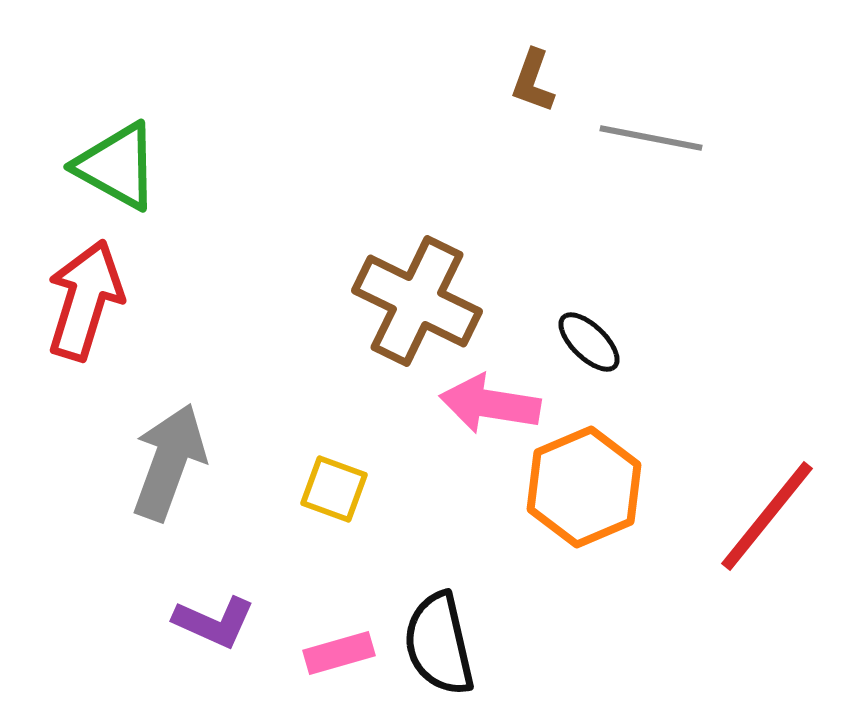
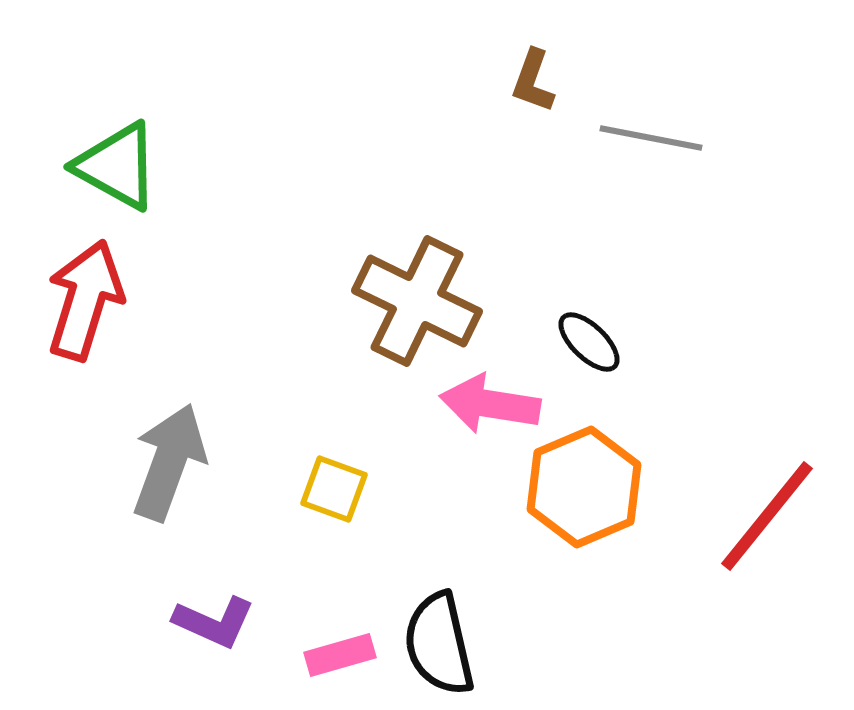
pink rectangle: moved 1 px right, 2 px down
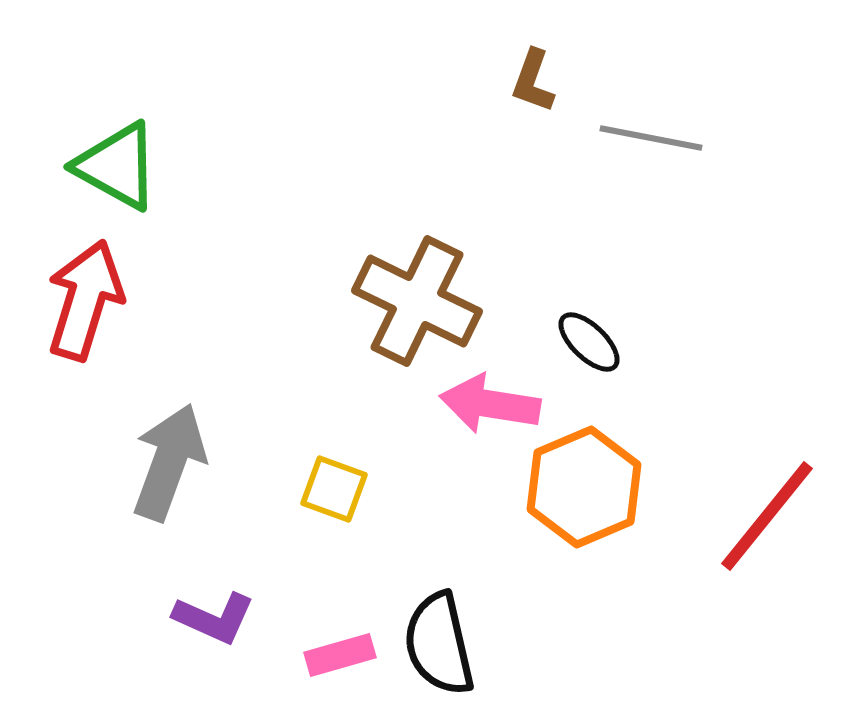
purple L-shape: moved 4 px up
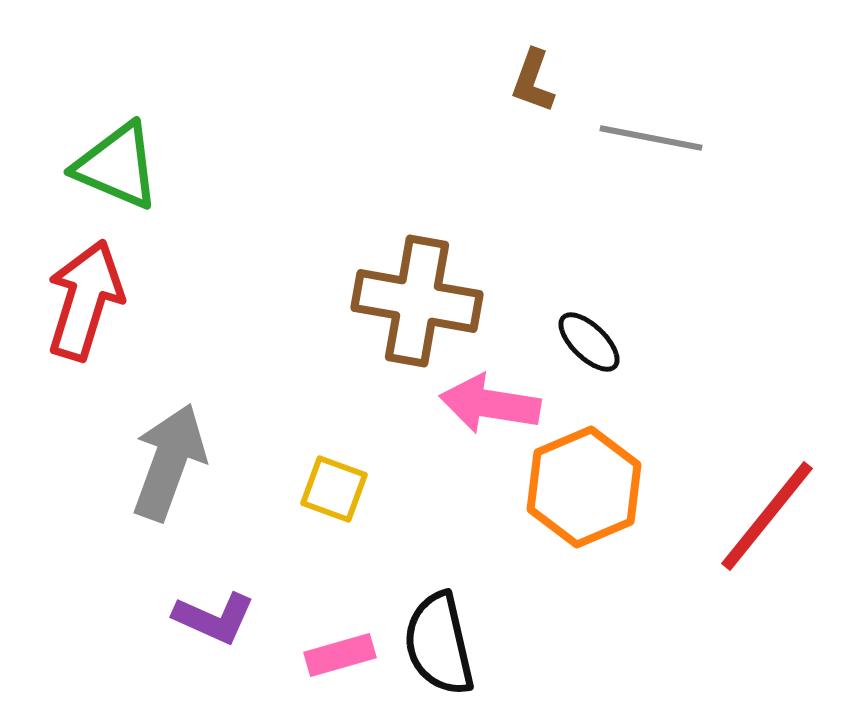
green triangle: rotated 6 degrees counterclockwise
brown cross: rotated 16 degrees counterclockwise
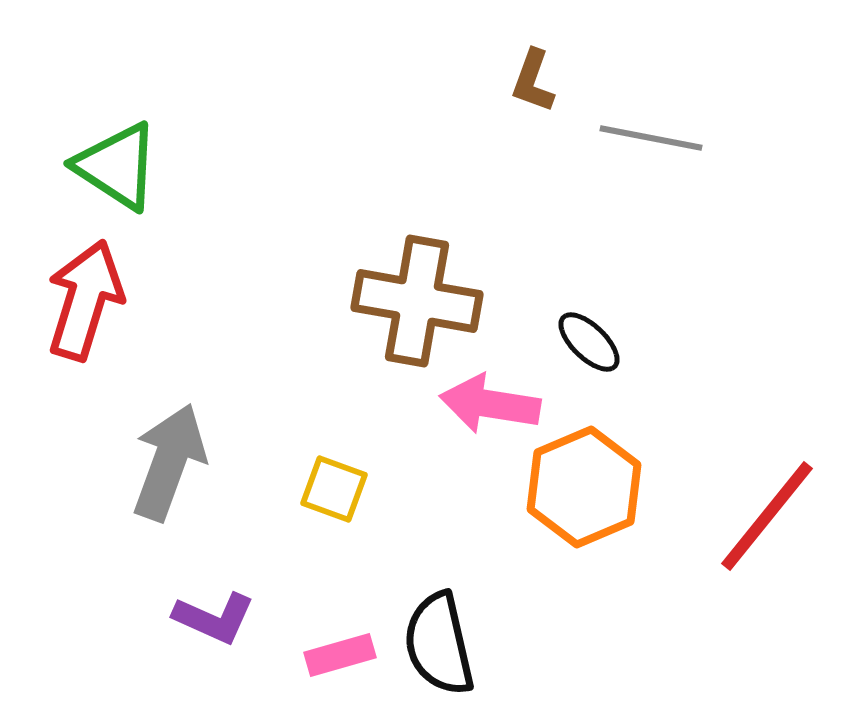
green triangle: rotated 10 degrees clockwise
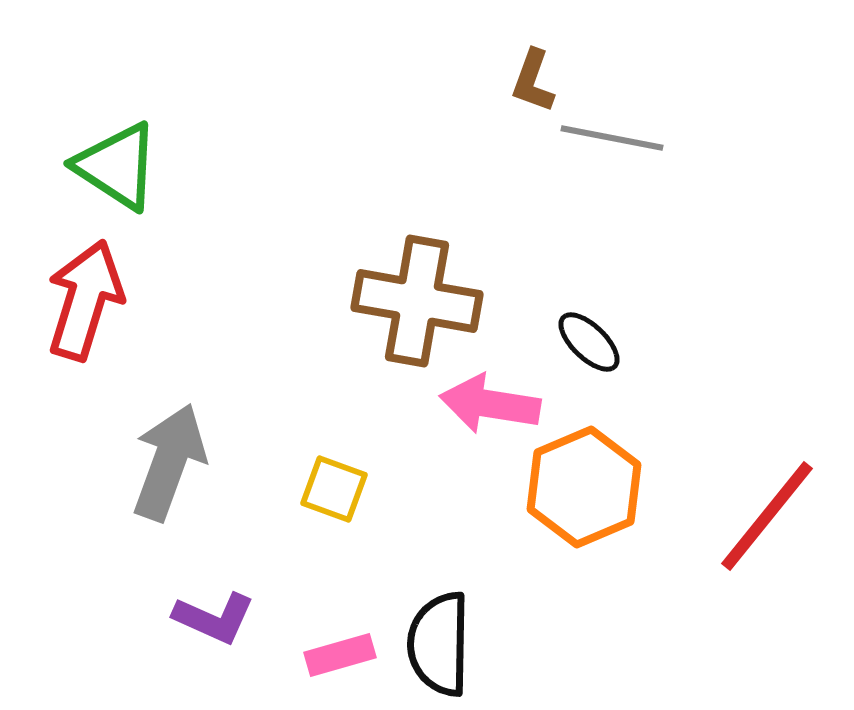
gray line: moved 39 px left
black semicircle: rotated 14 degrees clockwise
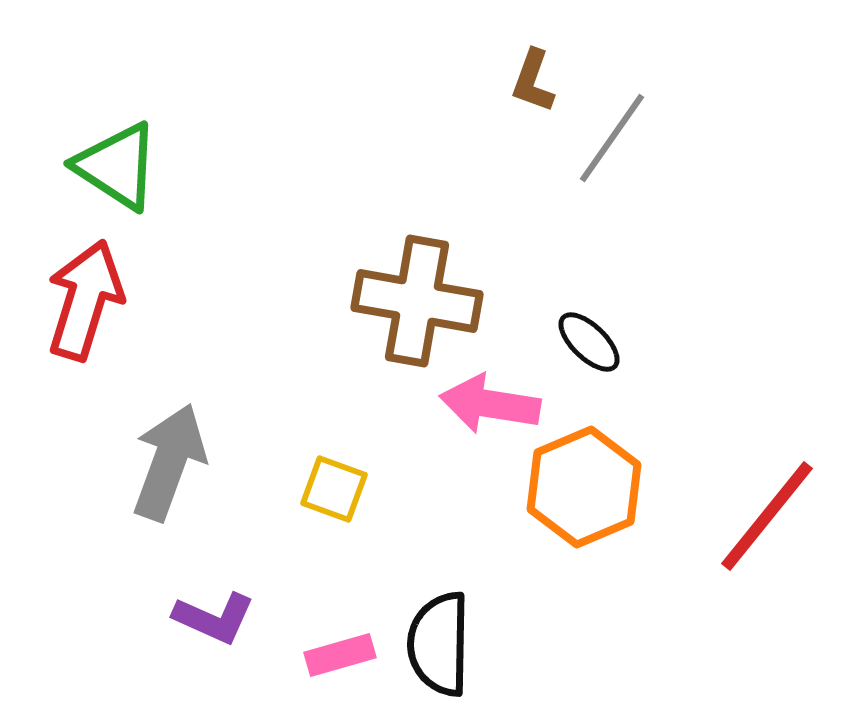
gray line: rotated 66 degrees counterclockwise
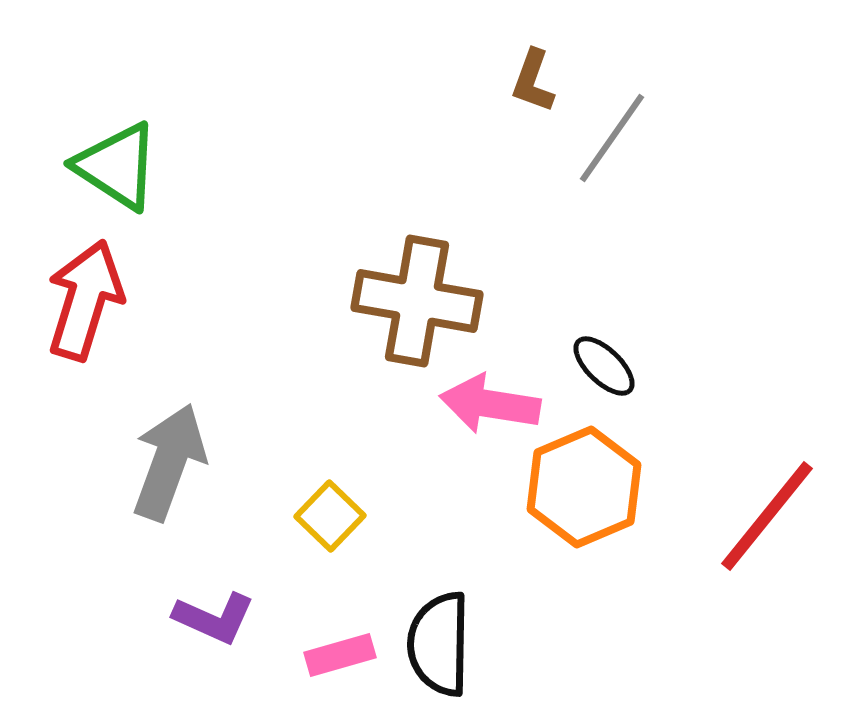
black ellipse: moved 15 px right, 24 px down
yellow square: moved 4 px left, 27 px down; rotated 24 degrees clockwise
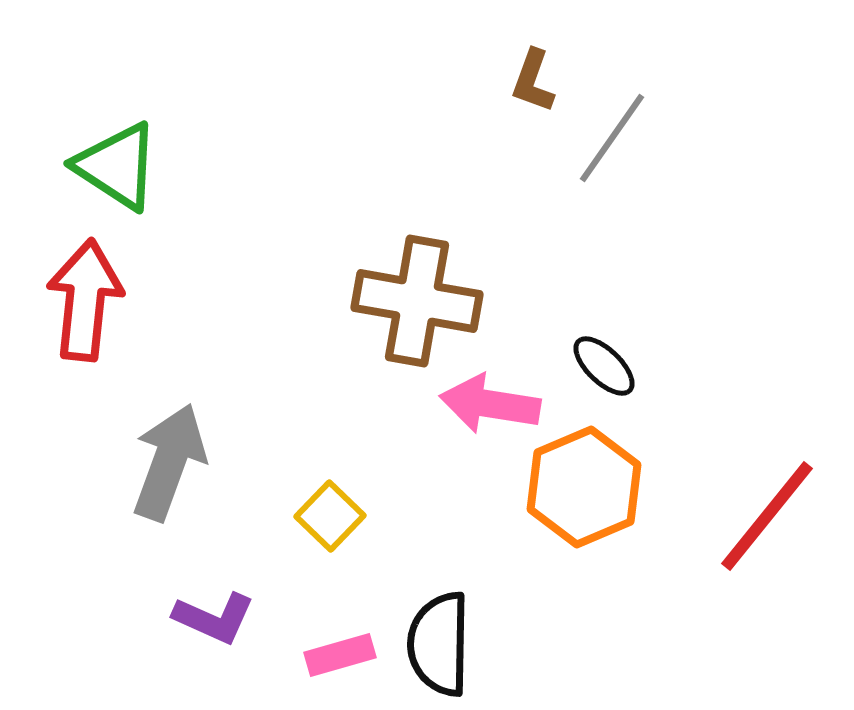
red arrow: rotated 11 degrees counterclockwise
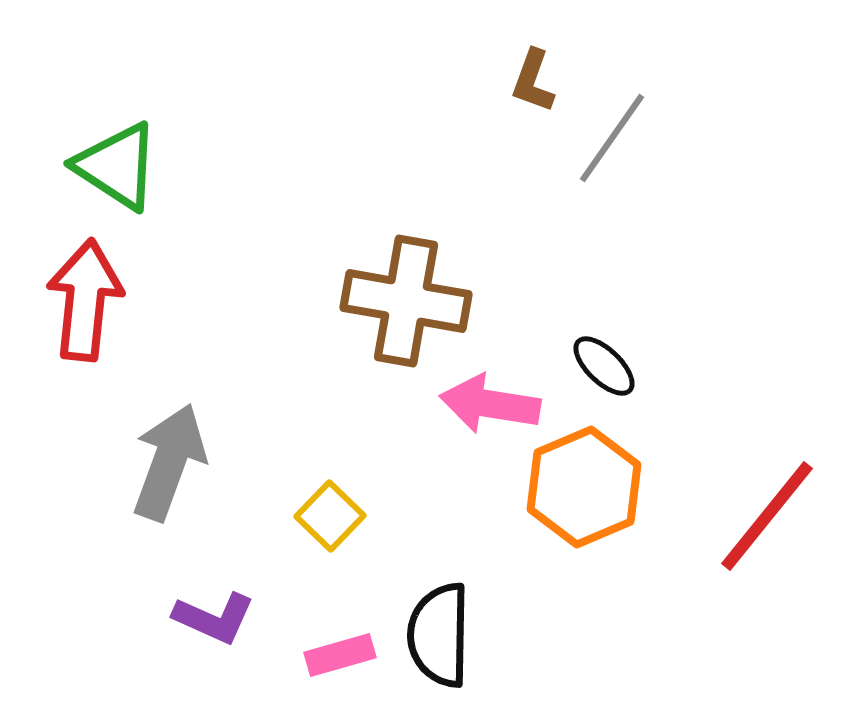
brown cross: moved 11 px left
black semicircle: moved 9 px up
